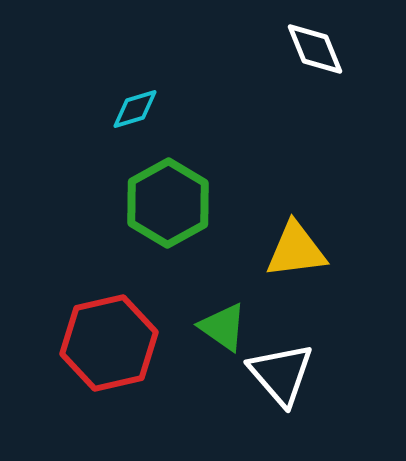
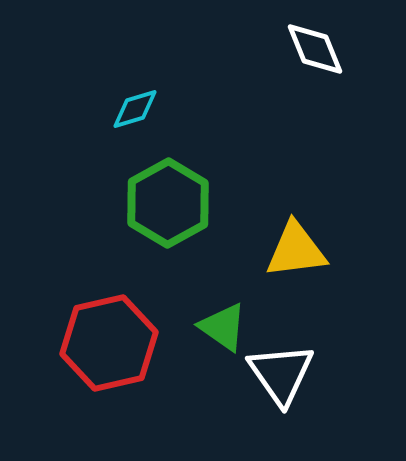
white triangle: rotated 6 degrees clockwise
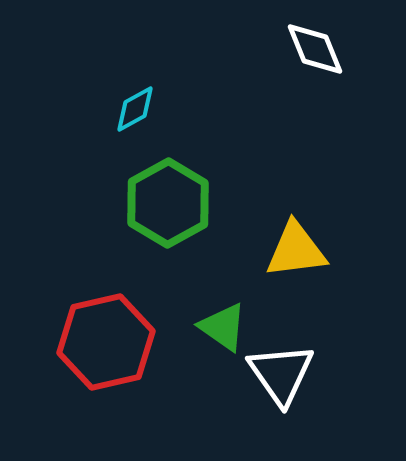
cyan diamond: rotated 12 degrees counterclockwise
red hexagon: moved 3 px left, 1 px up
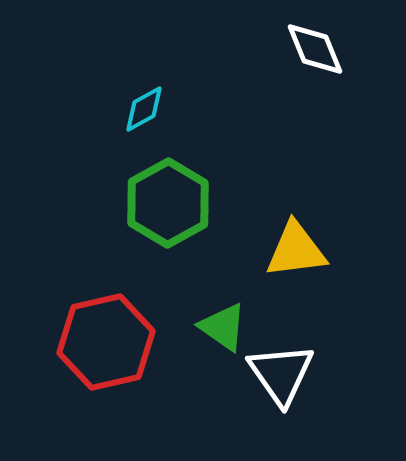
cyan diamond: moved 9 px right
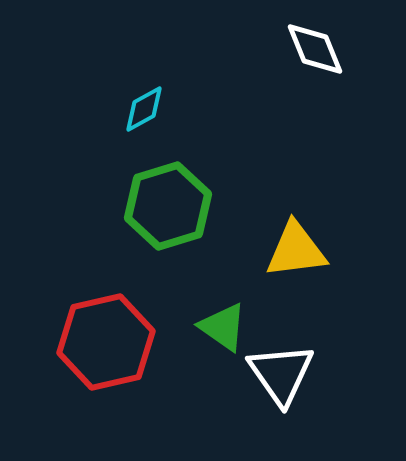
green hexagon: moved 3 px down; rotated 12 degrees clockwise
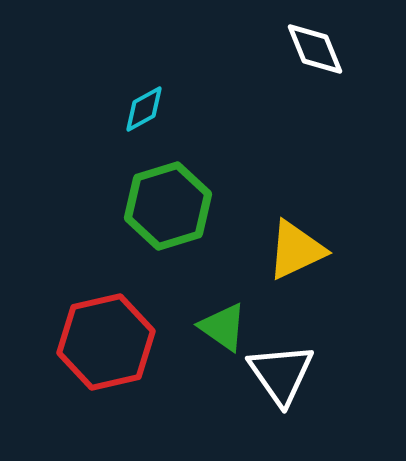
yellow triangle: rotated 18 degrees counterclockwise
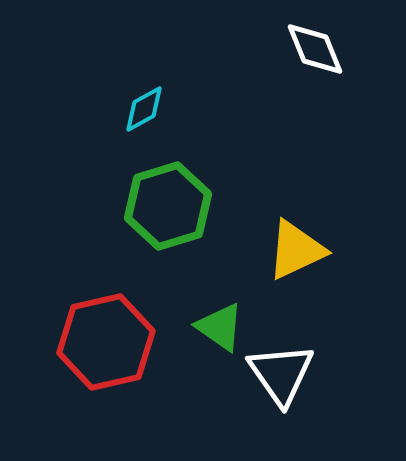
green triangle: moved 3 px left
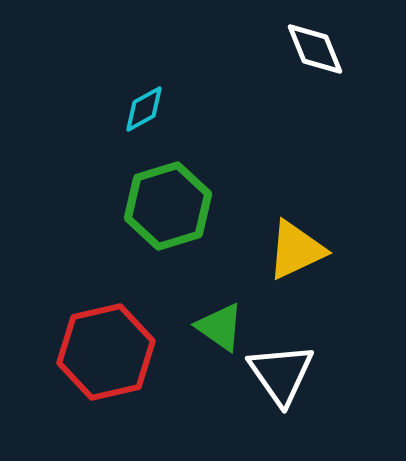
red hexagon: moved 10 px down
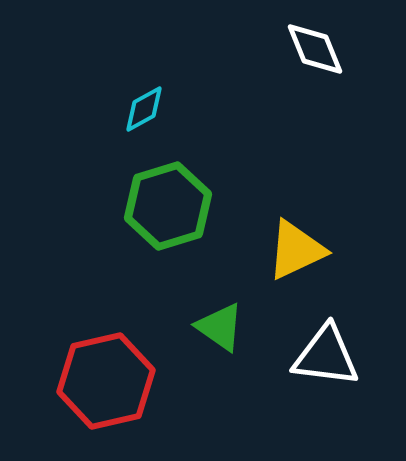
red hexagon: moved 29 px down
white triangle: moved 45 px right, 18 px up; rotated 48 degrees counterclockwise
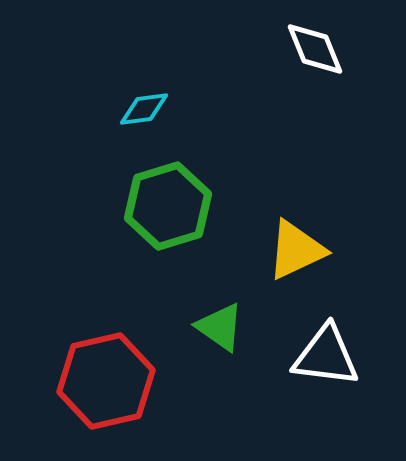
cyan diamond: rotated 21 degrees clockwise
